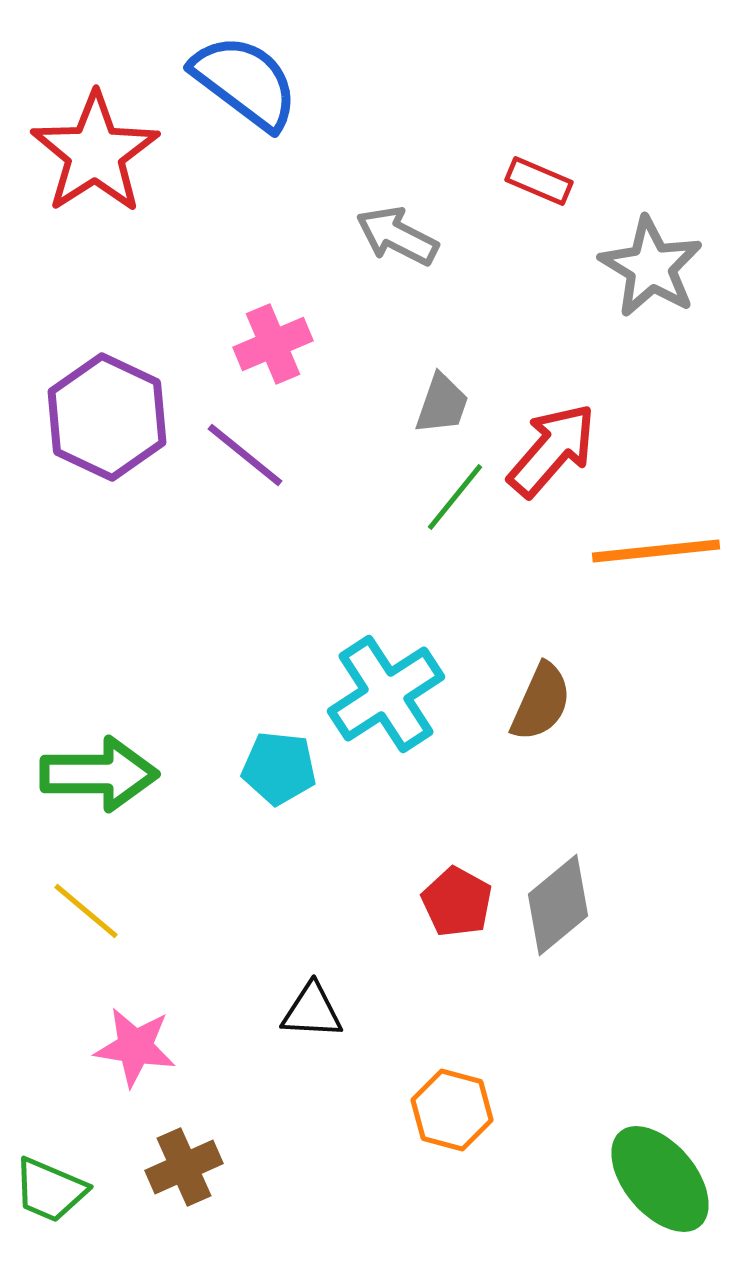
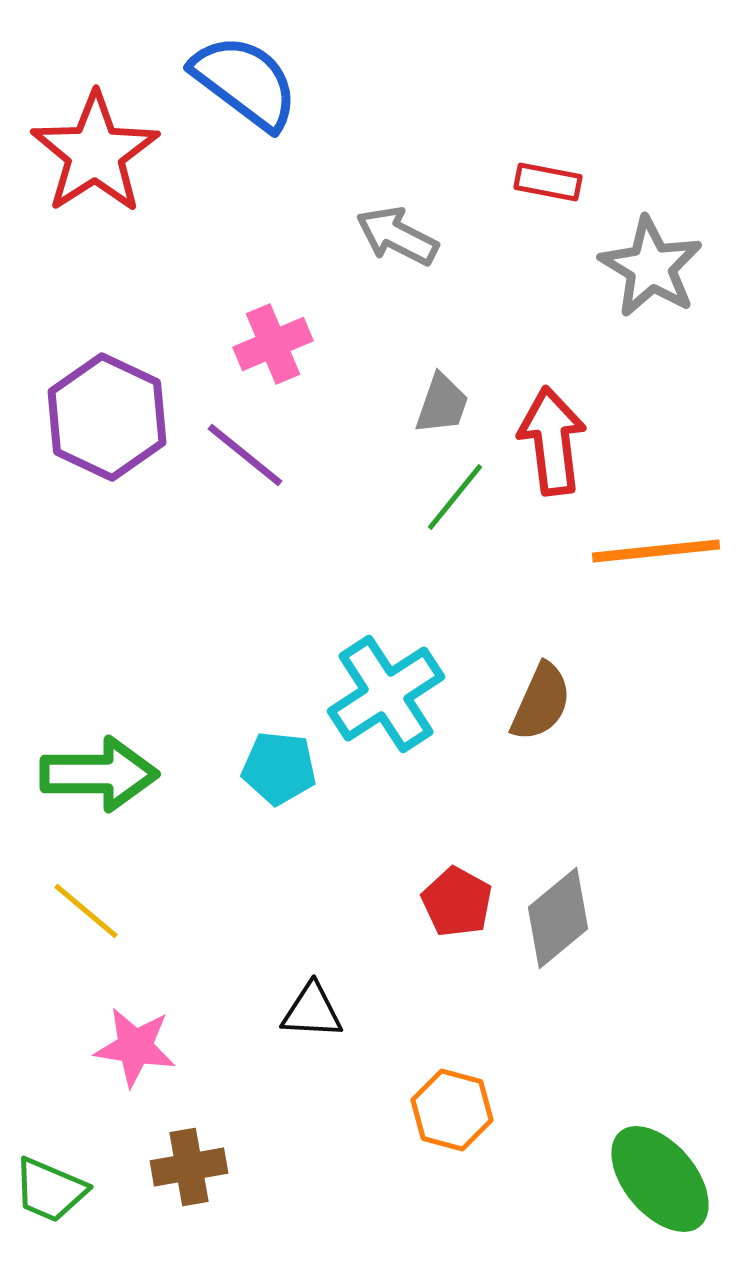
red rectangle: moved 9 px right, 1 px down; rotated 12 degrees counterclockwise
red arrow: moved 9 px up; rotated 48 degrees counterclockwise
gray diamond: moved 13 px down
brown cross: moved 5 px right; rotated 14 degrees clockwise
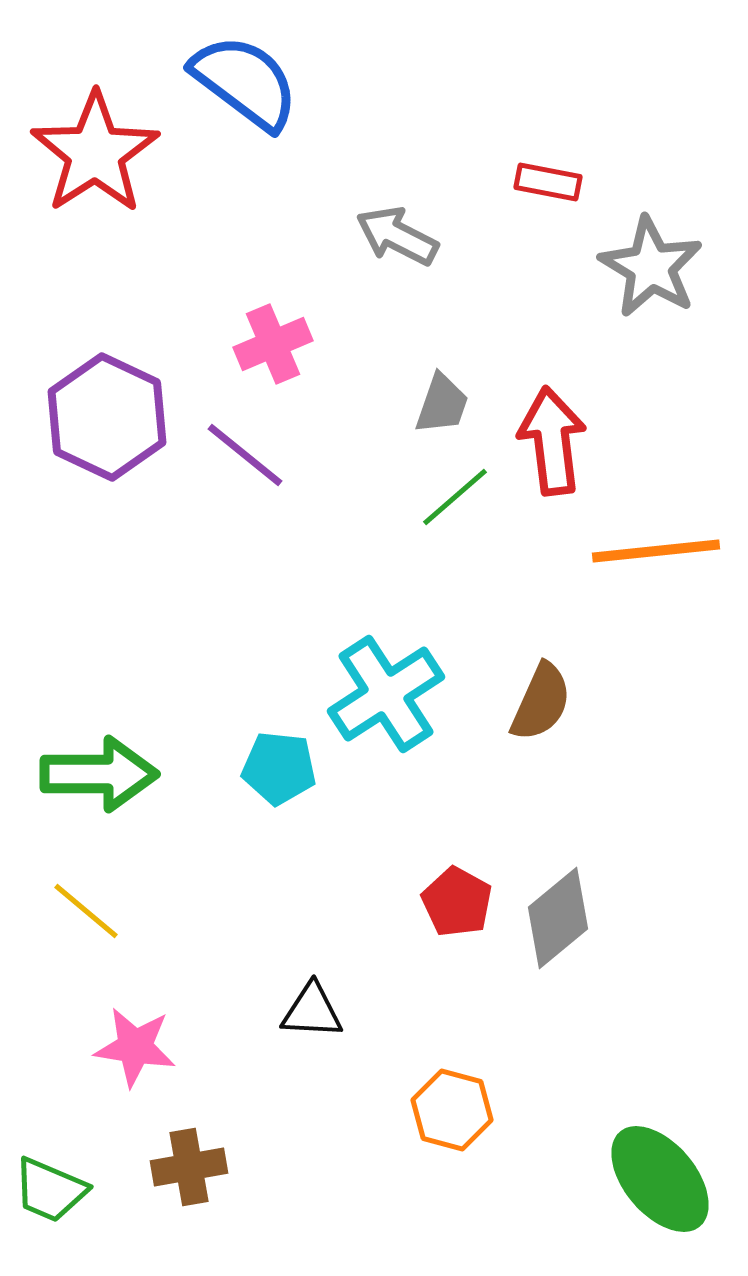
green line: rotated 10 degrees clockwise
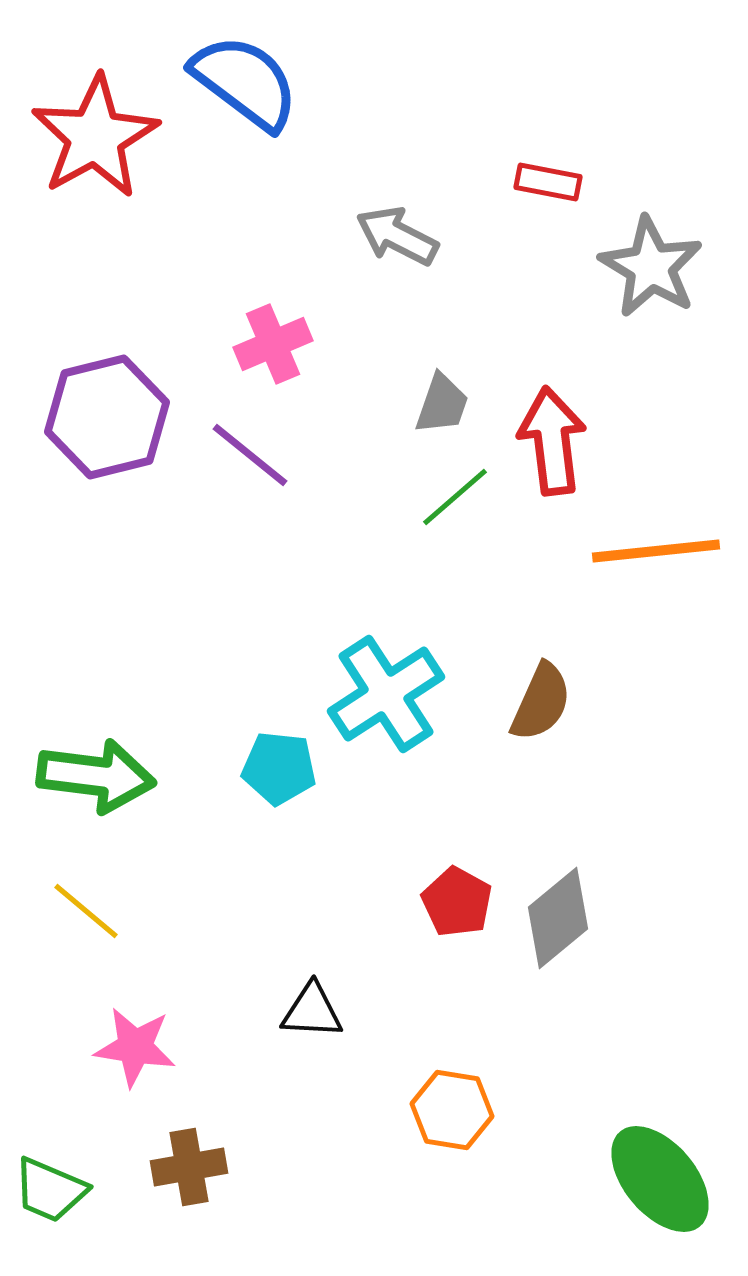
red star: moved 16 px up; rotated 4 degrees clockwise
purple hexagon: rotated 21 degrees clockwise
purple line: moved 5 px right
green arrow: moved 3 px left, 2 px down; rotated 7 degrees clockwise
orange hexagon: rotated 6 degrees counterclockwise
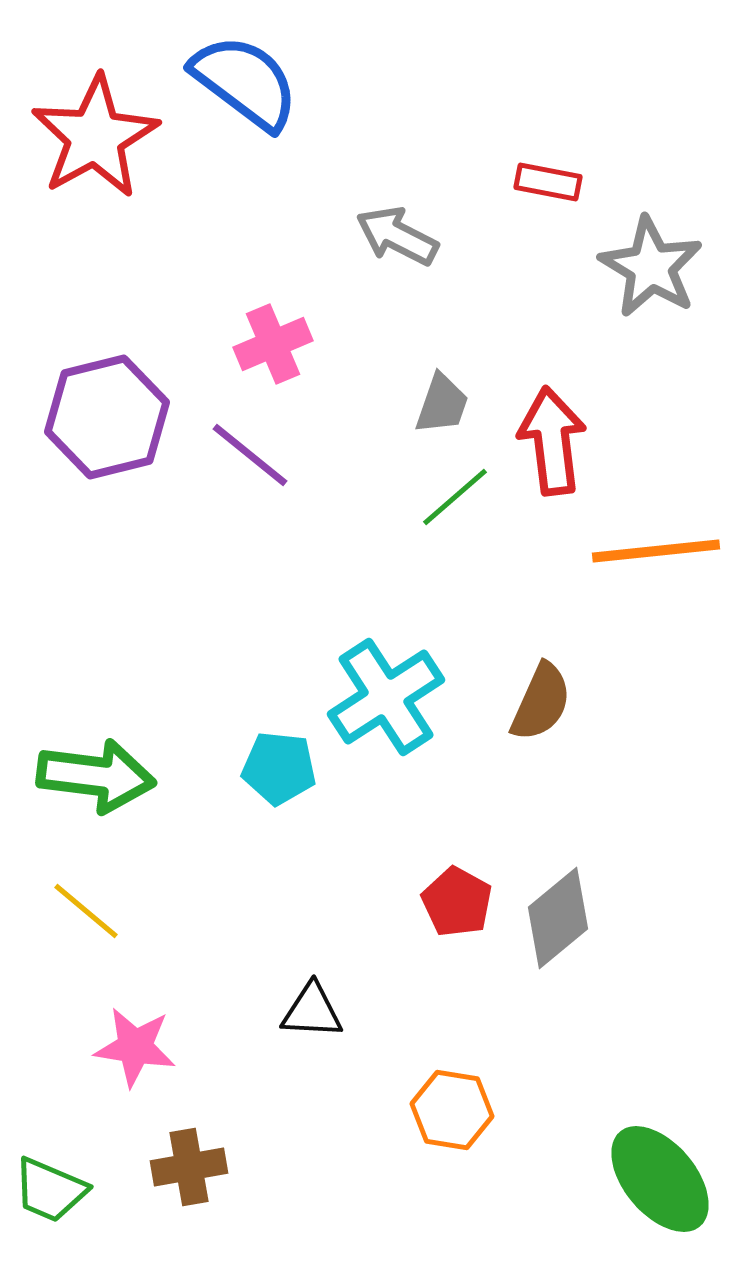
cyan cross: moved 3 px down
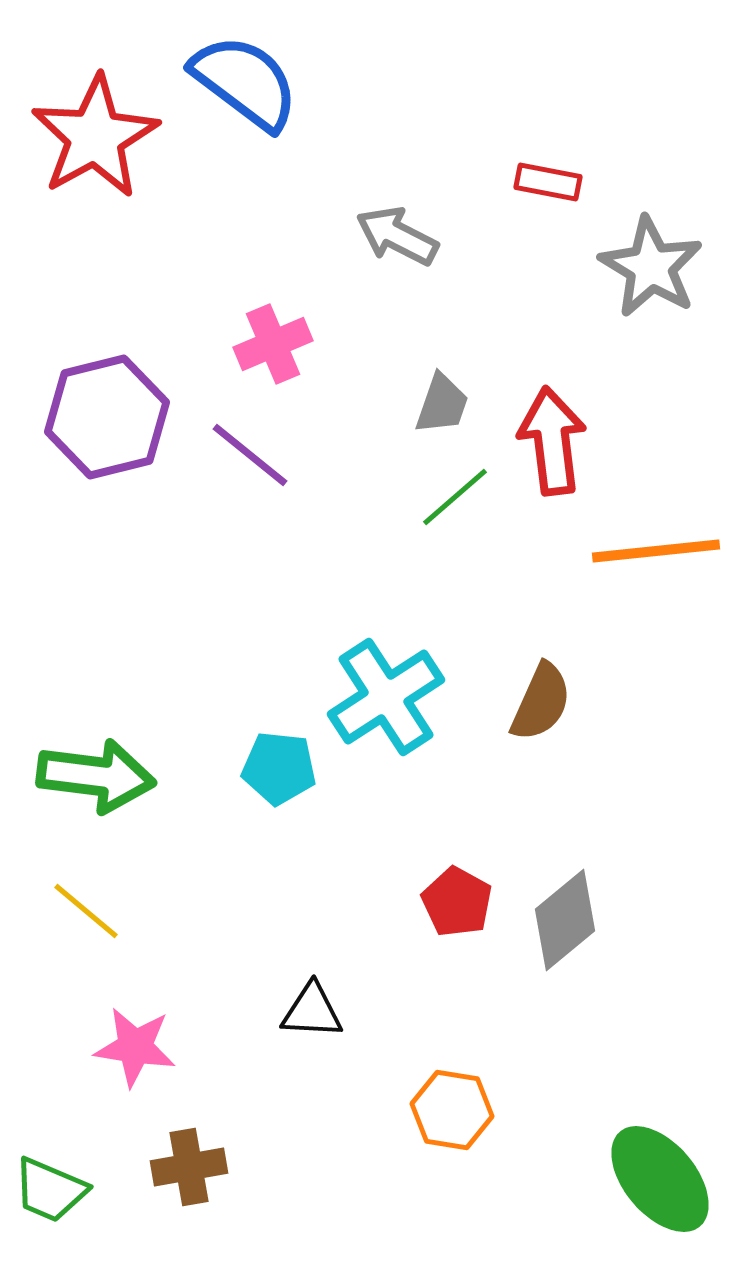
gray diamond: moved 7 px right, 2 px down
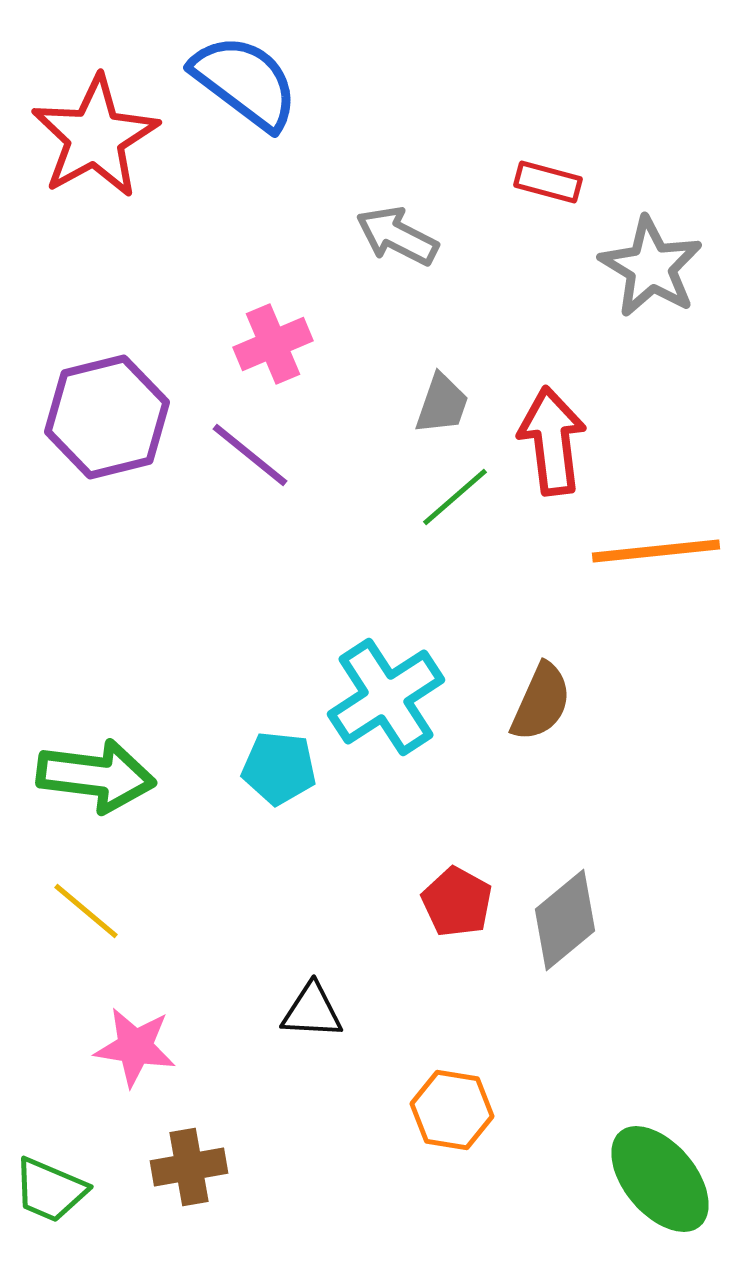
red rectangle: rotated 4 degrees clockwise
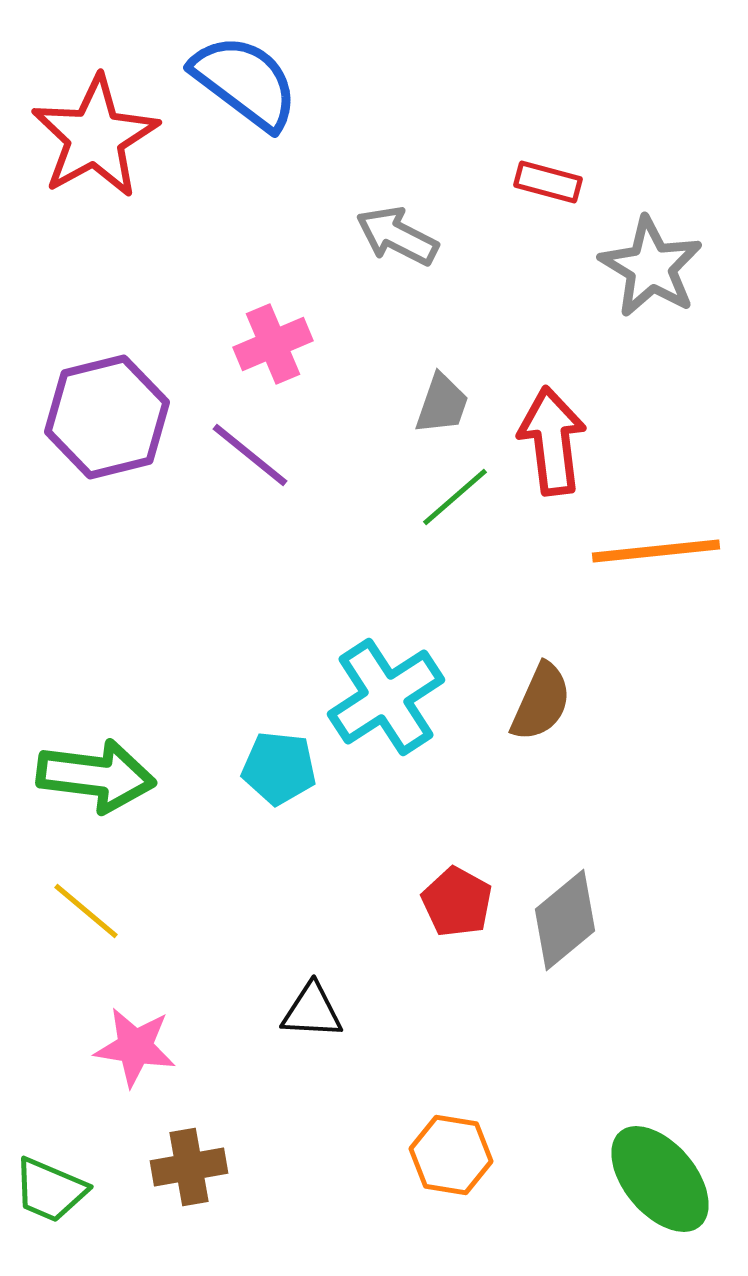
orange hexagon: moved 1 px left, 45 px down
